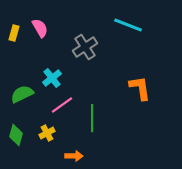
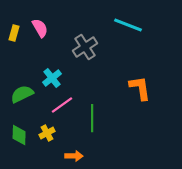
green diamond: moved 3 px right; rotated 15 degrees counterclockwise
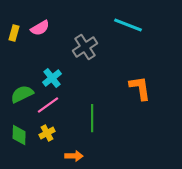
pink semicircle: rotated 90 degrees clockwise
pink line: moved 14 px left
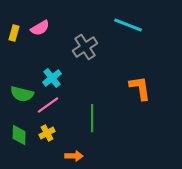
green semicircle: rotated 140 degrees counterclockwise
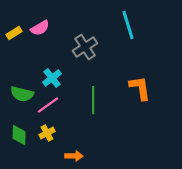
cyan line: rotated 52 degrees clockwise
yellow rectangle: rotated 42 degrees clockwise
green line: moved 1 px right, 18 px up
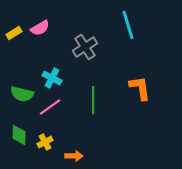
cyan cross: rotated 24 degrees counterclockwise
pink line: moved 2 px right, 2 px down
yellow cross: moved 2 px left, 9 px down
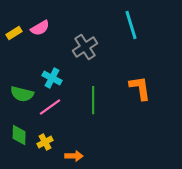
cyan line: moved 3 px right
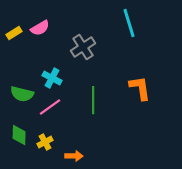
cyan line: moved 2 px left, 2 px up
gray cross: moved 2 px left
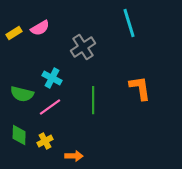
yellow cross: moved 1 px up
